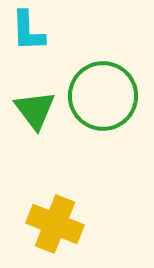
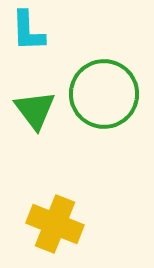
green circle: moved 1 px right, 2 px up
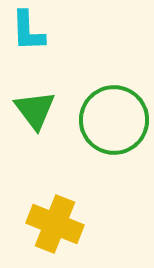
green circle: moved 10 px right, 26 px down
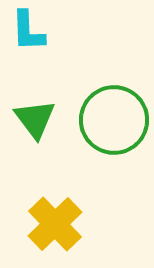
green triangle: moved 9 px down
yellow cross: rotated 24 degrees clockwise
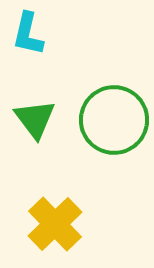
cyan L-shape: moved 3 px down; rotated 15 degrees clockwise
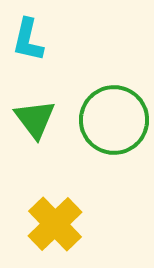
cyan L-shape: moved 6 px down
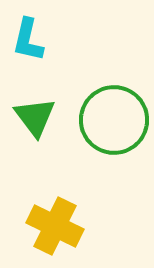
green triangle: moved 2 px up
yellow cross: moved 2 px down; rotated 20 degrees counterclockwise
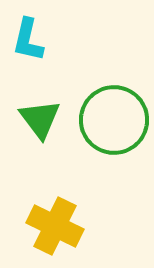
green triangle: moved 5 px right, 2 px down
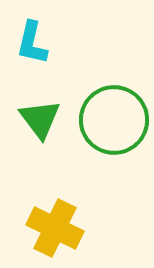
cyan L-shape: moved 4 px right, 3 px down
yellow cross: moved 2 px down
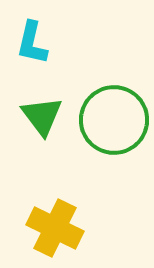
green triangle: moved 2 px right, 3 px up
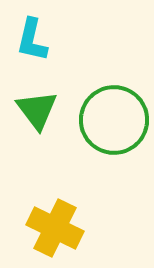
cyan L-shape: moved 3 px up
green triangle: moved 5 px left, 6 px up
